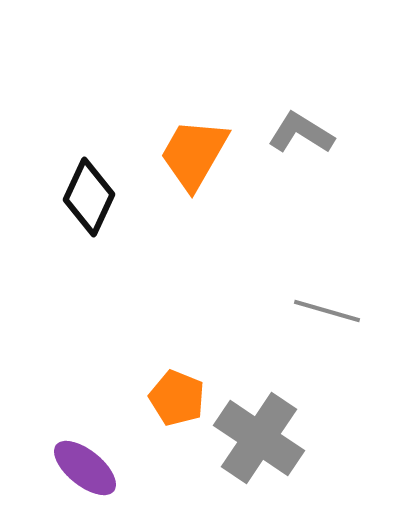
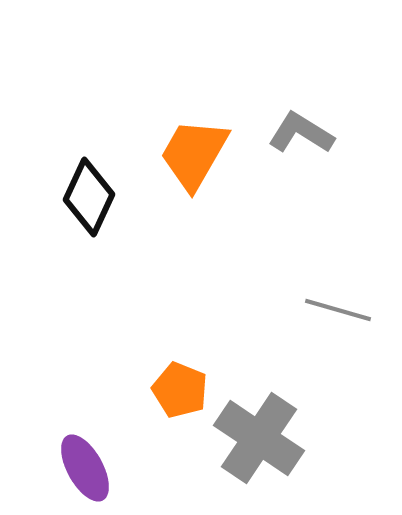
gray line: moved 11 px right, 1 px up
orange pentagon: moved 3 px right, 8 px up
purple ellipse: rotated 22 degrees clockwise
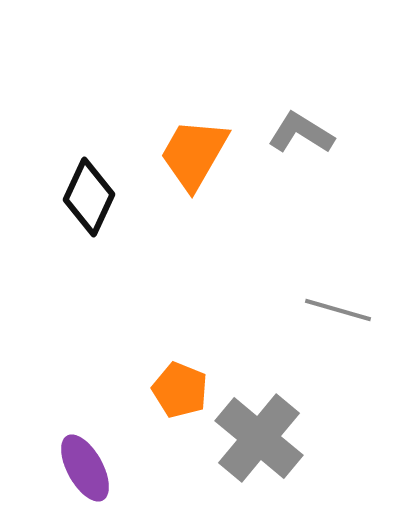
gray cross: rotated 6 degrees clockwise
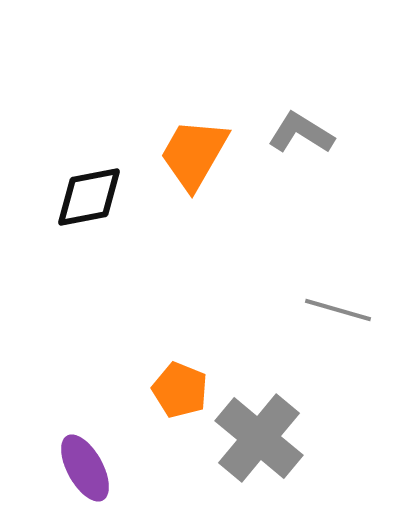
black diamond: rotated 54 degrees clockwise
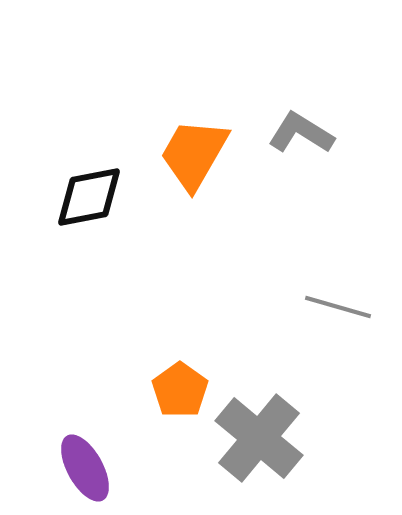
gray line: moved 3 px up
orange pentagon: rotated 14 degrees clockwise
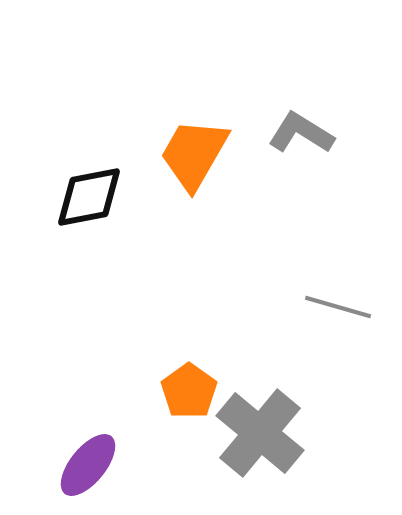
orange pentagon: moved 9 px right, 1 px down
gray cross: moved 1 px right, 5 px up
purple ellipse: moved 3 px right, 3 px up; rotated 68 degrees clockwise
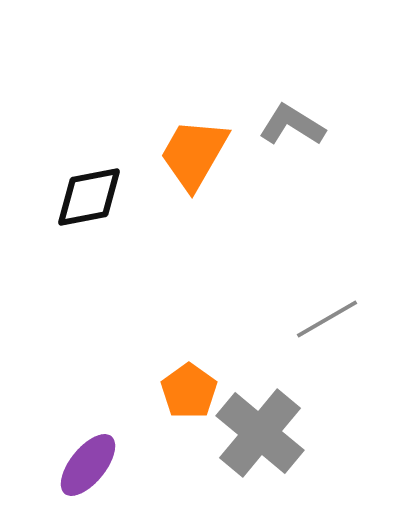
gray L-shape: moved 9 px left, 8 px up
gray line: moved 11 px left, 12 px down; rotated 46 degrees counterclockwise
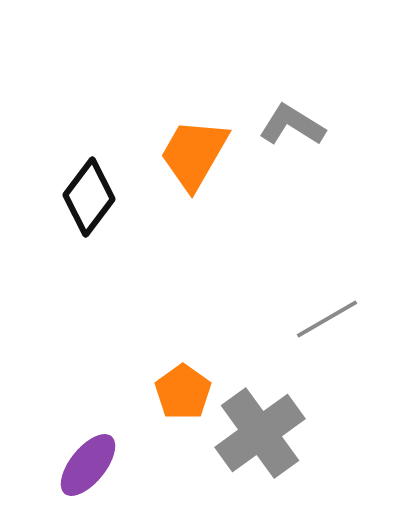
black diamond: rotated 42 degrees counterclockwise
orange pentagon: moved 6 px left, 1 px down
gray cross: rotated 14 degrees clockwise
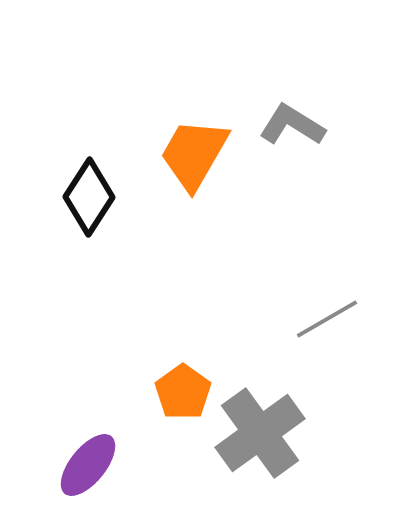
black diamond: rotated 4 degrees counterclockwise
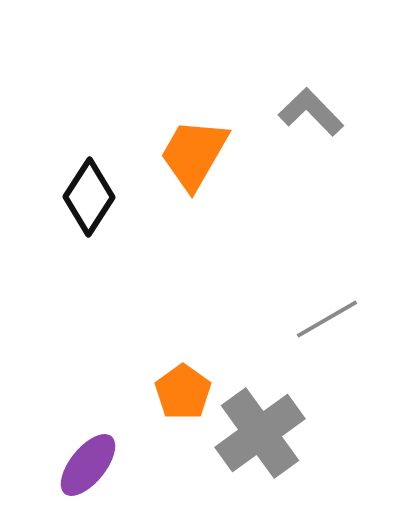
gray L-shape: moved 19 px right, 13 px up; rotated 14 degrees clockwise
